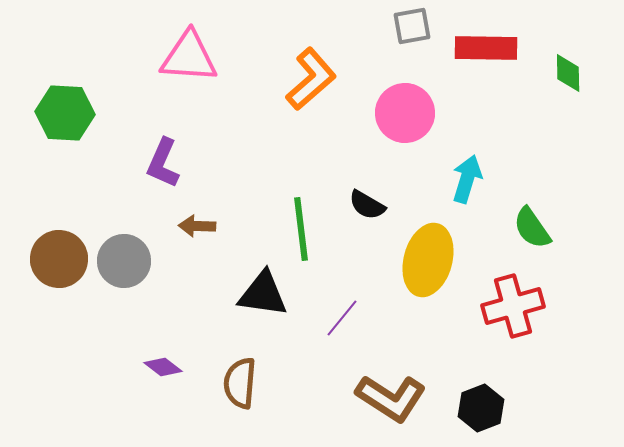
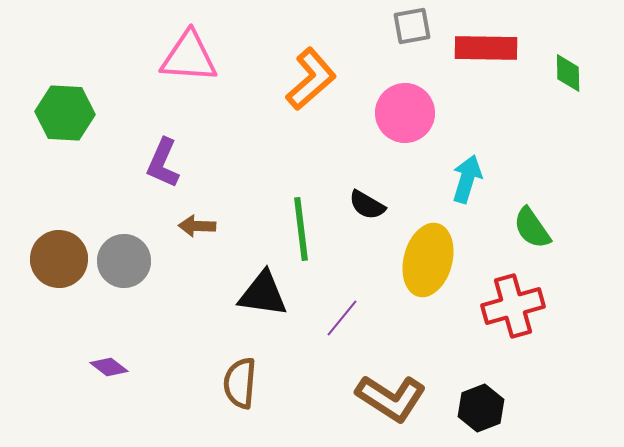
purple diamond: moved 54 px left
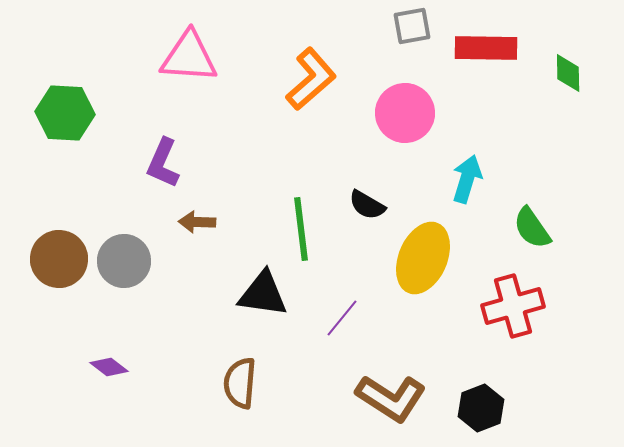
brown arrow: moved 4 px up
yellow ellipse: moved 5 px left, 2 px up; rotated 8 degrees clockwise
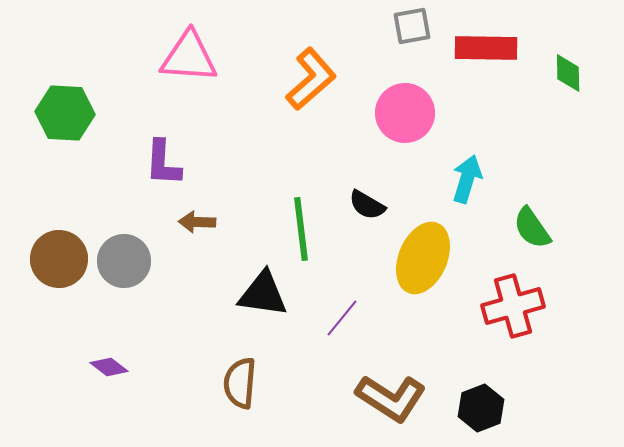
purple L-shape: rotated 21 degrees counterclockwise
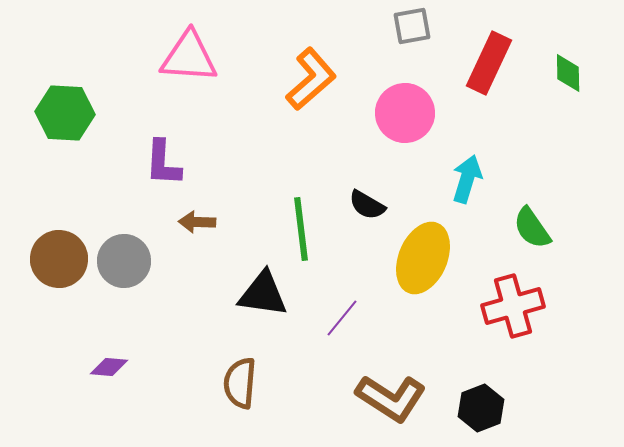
red rectangle: moved 3 px right, 15 px down; rotated 66 degrees counterclockwise
purple diamond: rotated 33 degrees counterclockwise
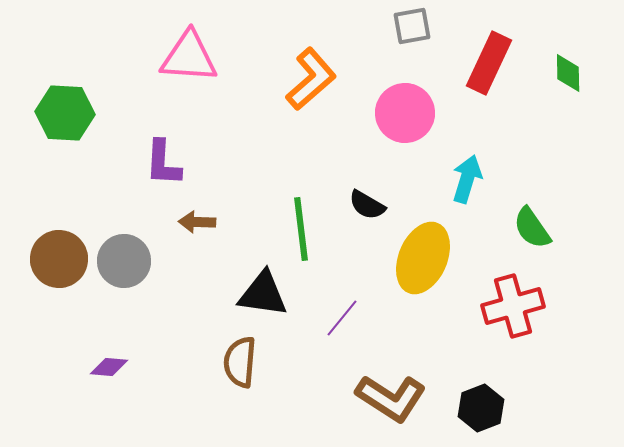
brown semicircle: moved 21 px up
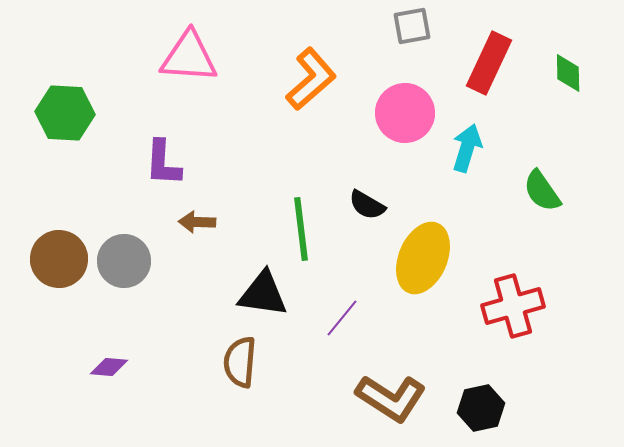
cyan arrow: moved 31 px up
green semicircle: moved 10 px right, 37 px up
black hexagon: rotated 9 degrees clockwise
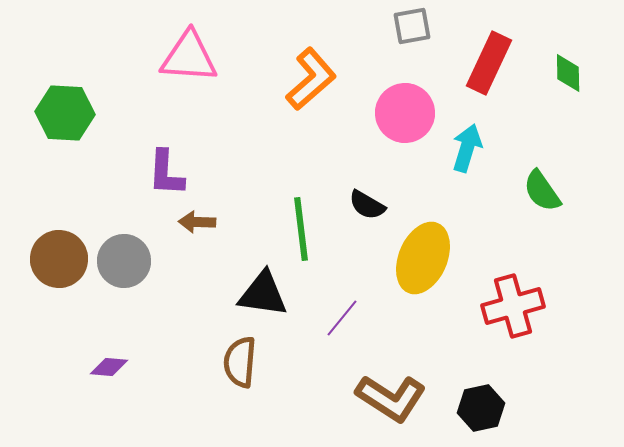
purple L-shape: moved 3 px right, 10 px down
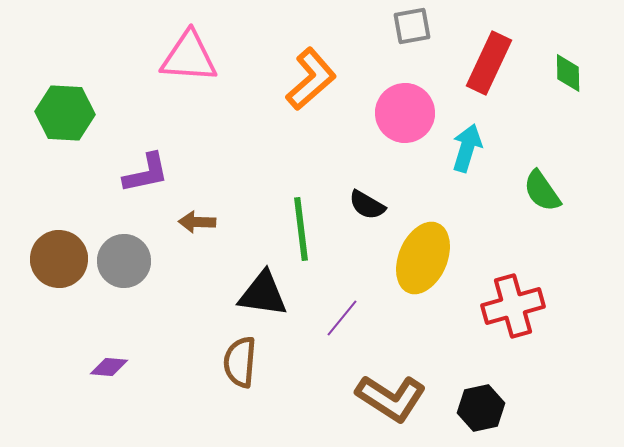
purple L-shape: moved 20 px left; rotated 105 degrees counterclockwise
